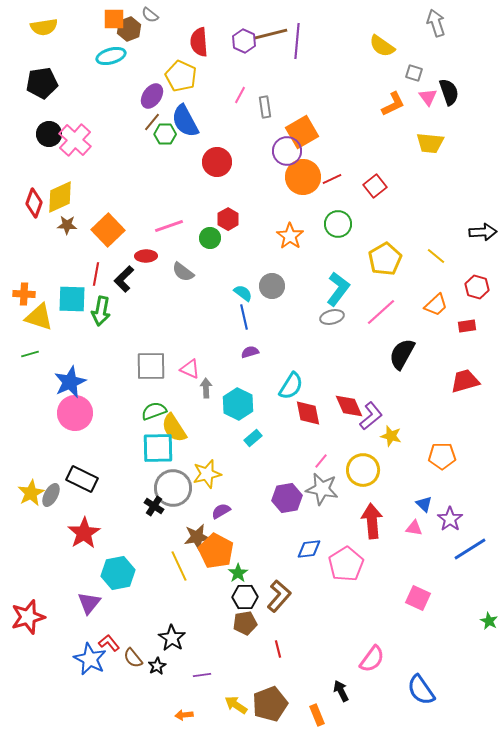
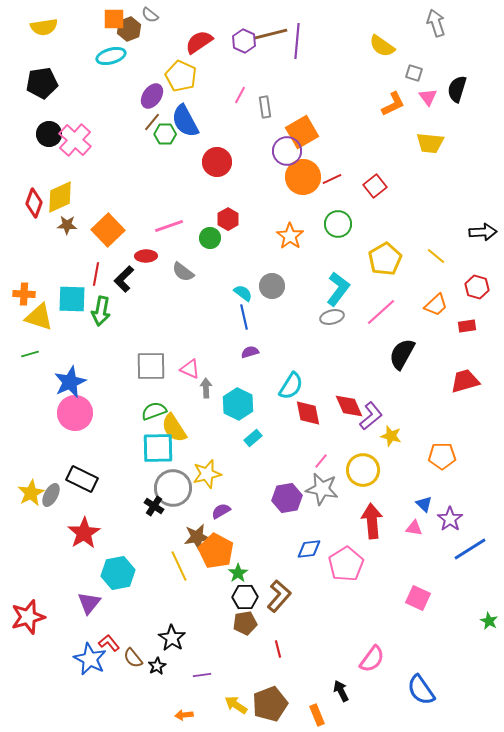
red semicircle at (199, 42): rotated 60 degrees clockwise
black semicircle at (449, 92): moved 8 px right, 3 px up; rotated 144 degrees counterclockwise
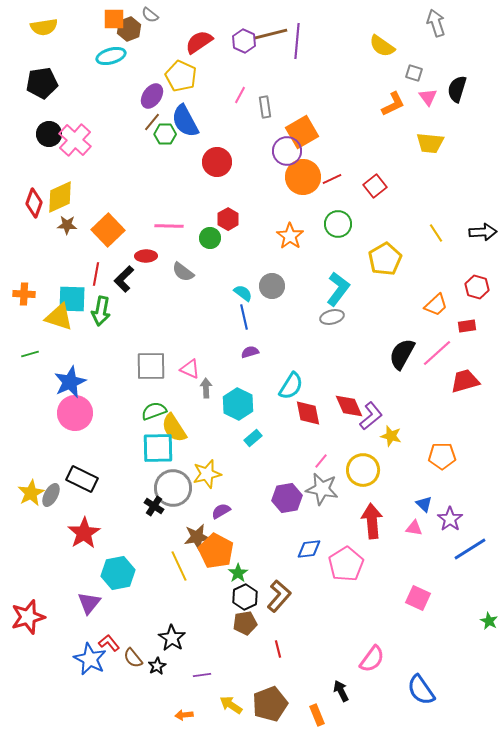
pink line at (169, 226): rotated 20 degrees clockwise
yellow line at (436, 256): moved 23 px up; rotated 18 degrees clockwise
pink line at (381, 312): moved 56 px right, 41 px down
yellow triangle at (39, 317): moved 20 px right
black hexagon at (245, 597): rotated 25 degrees counterclockwise
yellow arrow at (236, 705): moved 5 px left
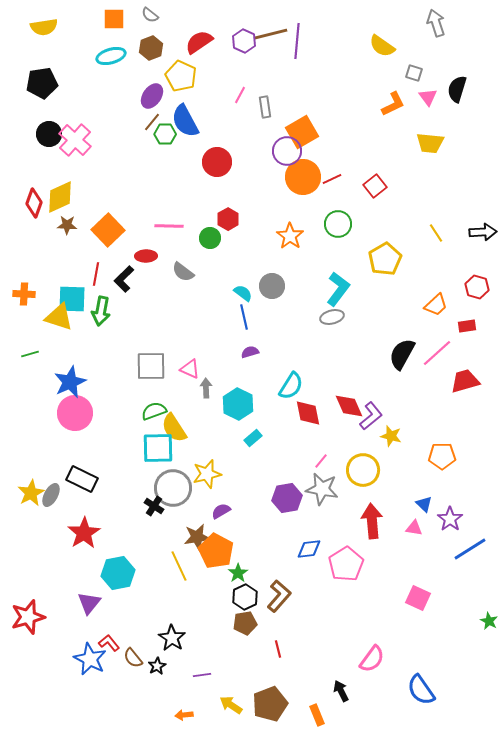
brown hexagon at (129, 29): moved 22 px right, 19 px down
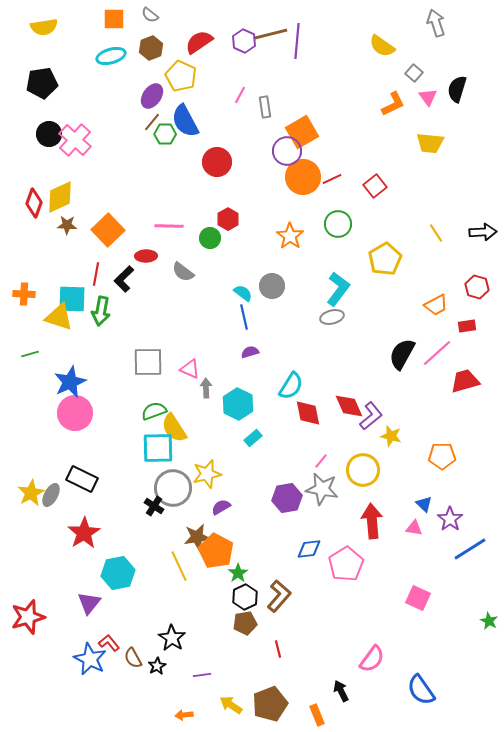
gray square at (414, 73): rotated 24 degrees clockwise
orange trapezoid at (436, 305): rotated 15 degrees clockwise
gray square at (151, 366): moved 3 px left, 4 px up
purple semicircle at (221, 511): moved 4 px up
brown semicircle at (133, 658): rotated 10 degrees clockwise
